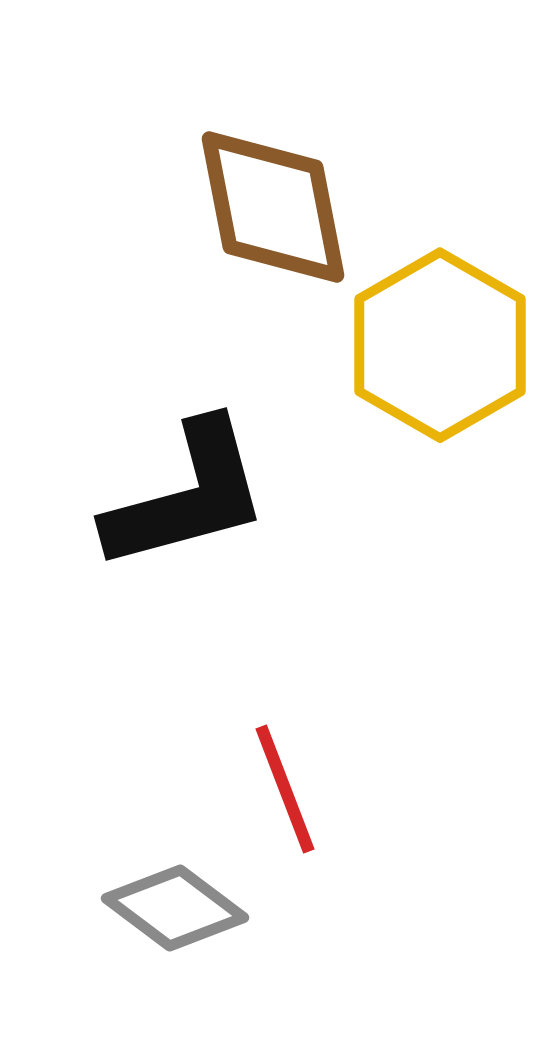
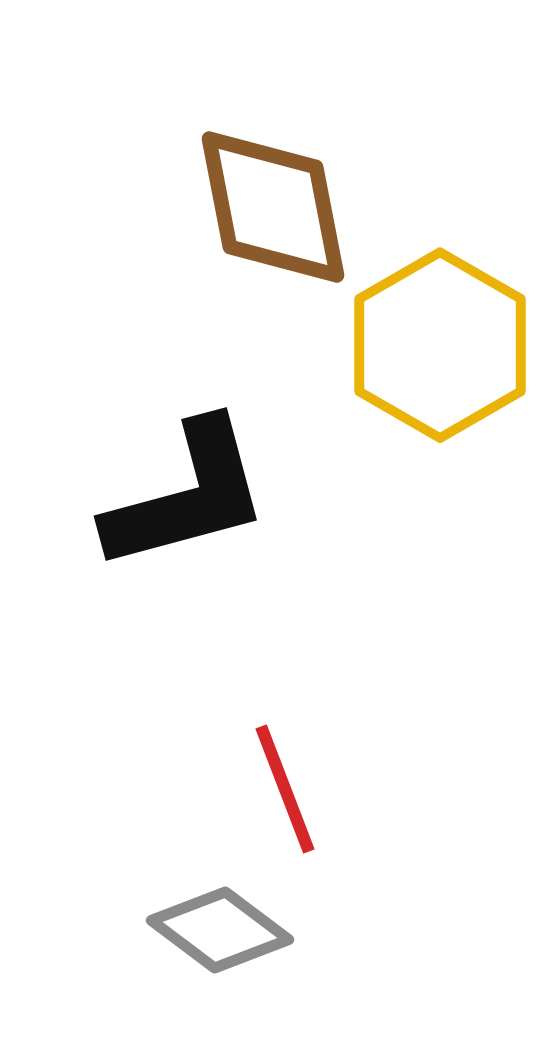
gray diamond: moved 45 px right, 22 px down
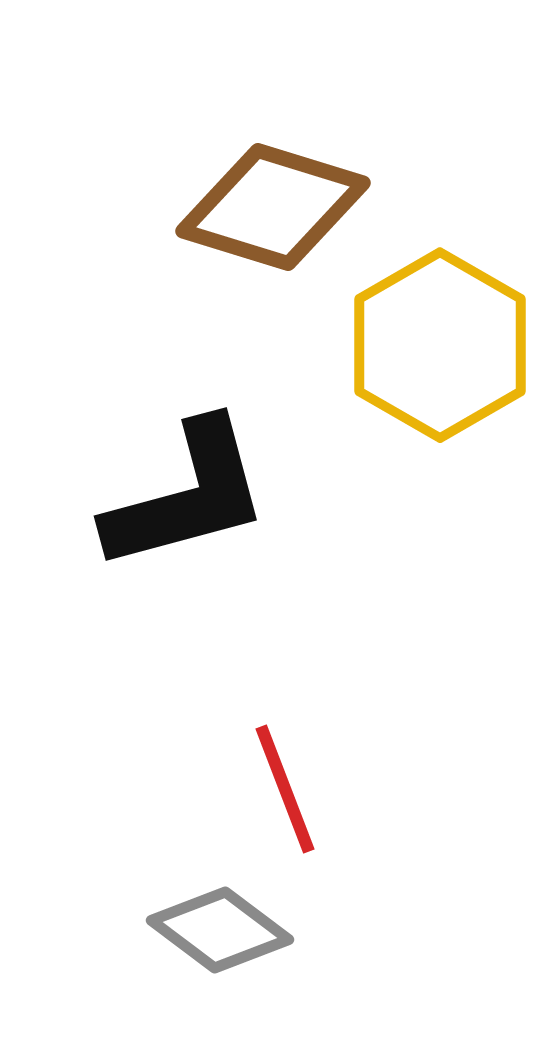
brown diamond: rotated 62 degrees counterclockwise
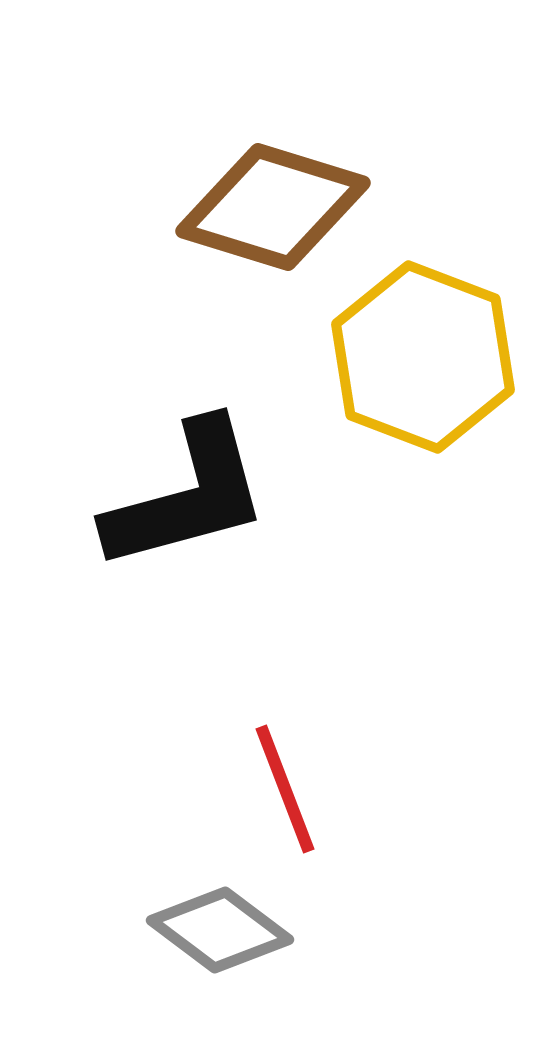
yellow hexagon: moved 17 px left, 12 px down; rotated 9 degrees counterclockwise
